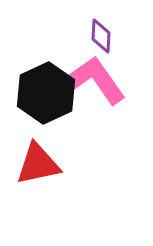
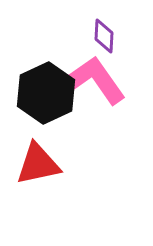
purple diamond: moved 3 px right
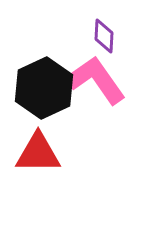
black hexagon: moved 2 px left, 5 px up
red triangle: moved 11 px up; rotated 12 degrees clockwise
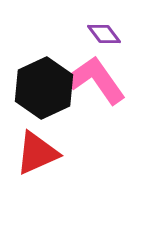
purple diamond: moved 2 px up; rotated 40 degrees counterclockwise
red triangle: moved 1 px left; rotated 24 degrees counterclockwise
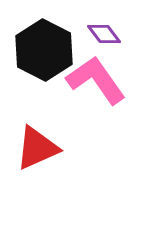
black hexagon: moved 38 px up; rotated 8 degrees counterclockwise
red triangle: moved 5 px up
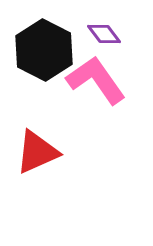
red triangle: moved 4 px down
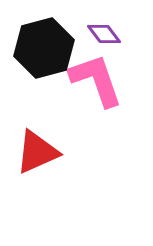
black hexagon: moved 2 px up; rotated 18 degrees clockwise
pink L-shape: rotated 16 degrees clockwise
